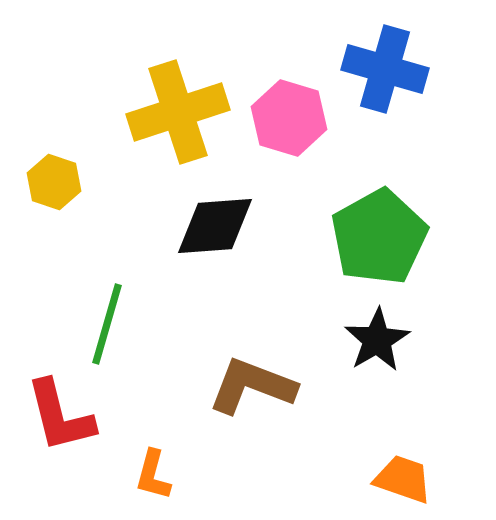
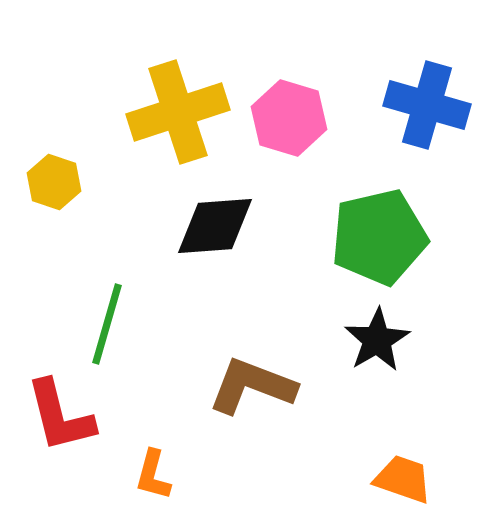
blue cross: moved 42 px right, 36 px down
green pentagon: rotated 16 degrees clockwise
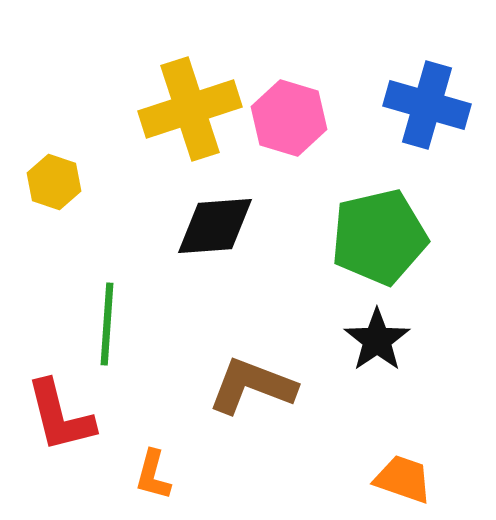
yellow cross: moved 12 px right, 3 px up
green line: rotated 12 degrees counterclockwise
black star: rotated 4 degrees counterclockwise
